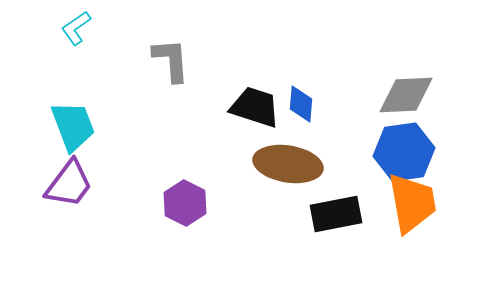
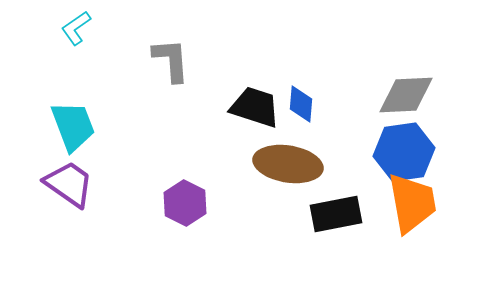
purple trapezoid: rotated 92 degrees counterclockwise
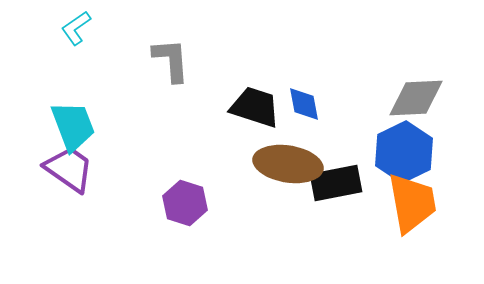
gray diamond: moved 10 px right, 3 px down
blue diamond: moved 3 px right; rotated 15 degrees counterclockwise
blue hexagon: rotated 18 degrees counterclockwise
purple trapezoid: moved 15 px up
purple hexagon: rotated 9 degrees counterclockwise
black rectangle: moved 31 px up
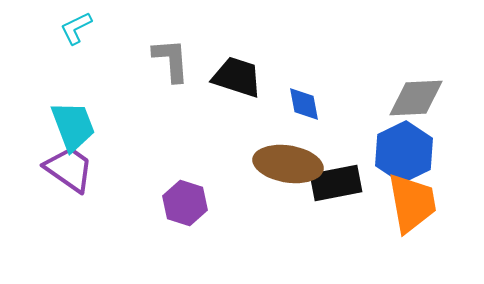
cyan L-shape: rotated 9 degrees clockwise
black trapezoid: moved 18 px left, 30 px up
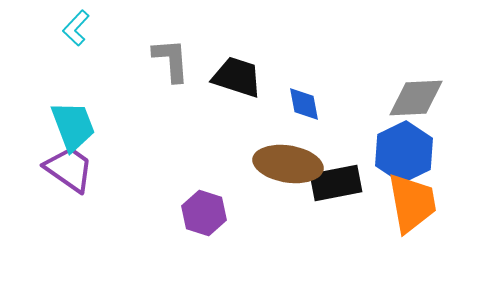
cyan L-shape: rotated 21 degrees counterclockwise
purple hexagon: moved 19 px right, 10 px down
